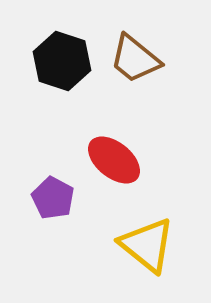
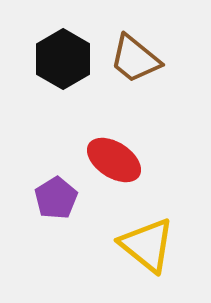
black hexagon: moved 1 px right, 2 px up; rotated 12 degrees clockwise
red ellipse: rotated 6 degrees counterclockwise
purple pentagon: moved 3 px right; rotated 12 degrees clockwise
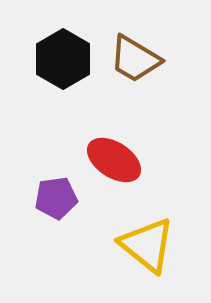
brown trapezoid: rotated 8 degrees counterclockwise
purple pentagon: rotated 24 degrees clockwise
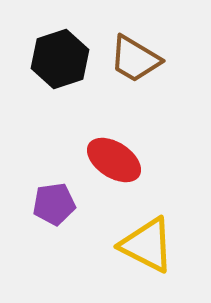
black hexagon: moved 3 px left; rotated 12 degrees clockwise
purple pentagon: moved 2 px left, 6 px down
yellow triangle: rotated 12 degrees counterclockwise
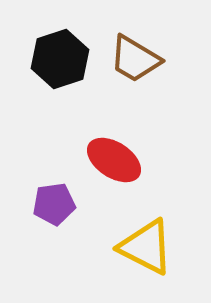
yellow triangle: moved 1 px left, 2 px down
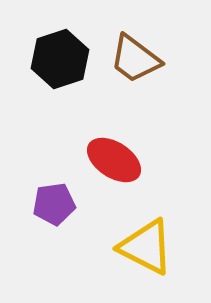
brown trapezoid: rotated 6 degrees clockwise
